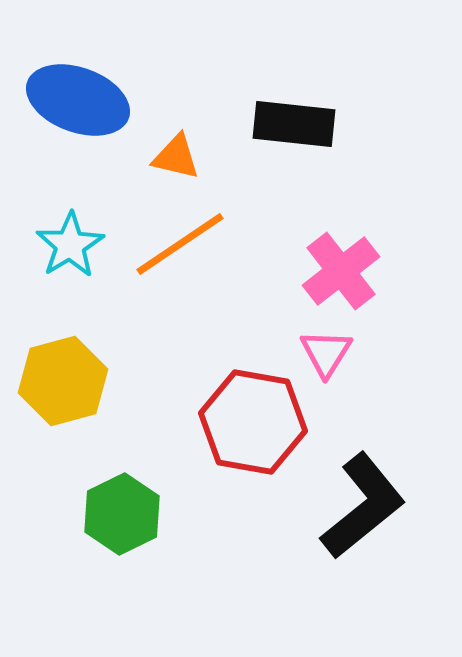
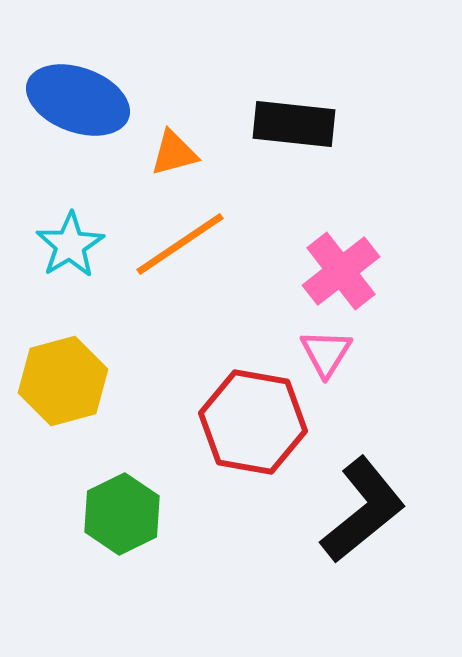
orange triangle: moved 2 px left, 4 px up; rotated 28 degrees counterclockwise
black L-shape: moved 4 px down
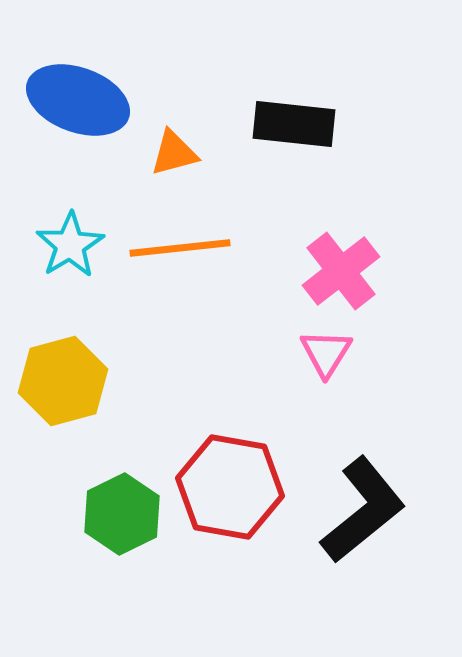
orange line: moved 4 px down; rotated 28 degrees clockwise
red hexagon: moved 23 px left, 65 px down
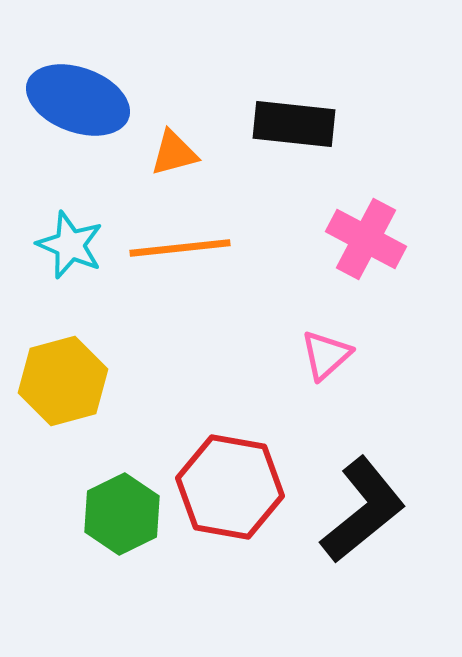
cyan star: rotated 18 degrees counterclockwise
pink cross: moved 25 px right, 32 px up; rotated 24 degrees counterclockwise
pink triangle: moved 2 px down; rotated 16 degrees clockwise
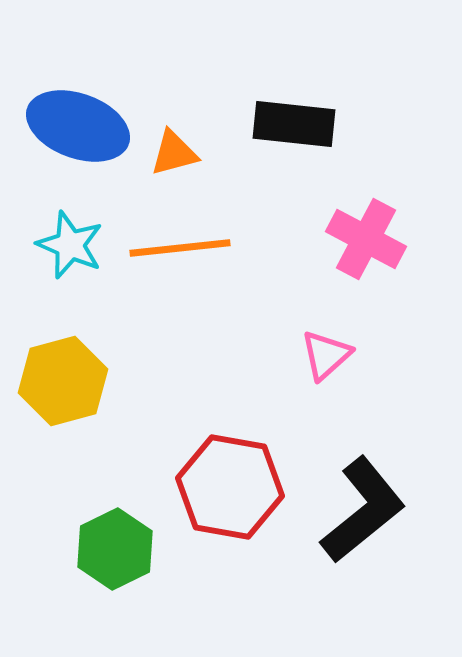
blue ellipse: moved 26 px down
green hexagon: moved 7 px left, 35 px down
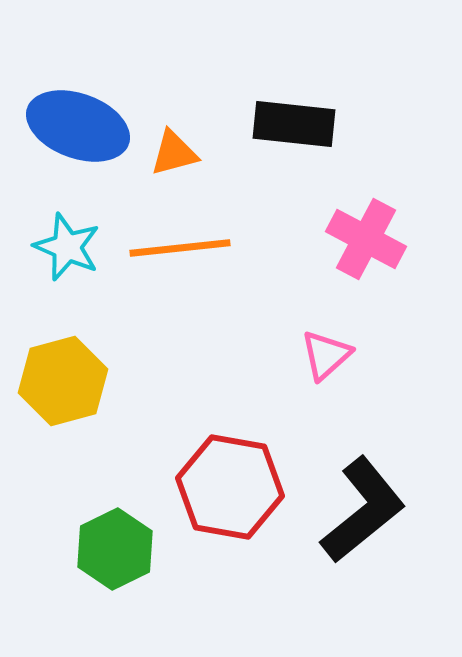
cyan star: moved 3 px left, 2 px down
